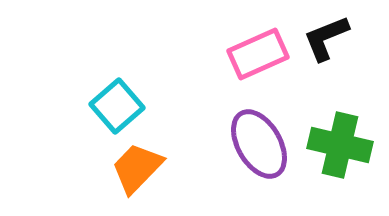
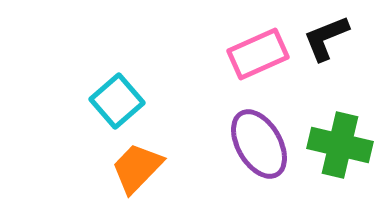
cyan square: moved 5 px up
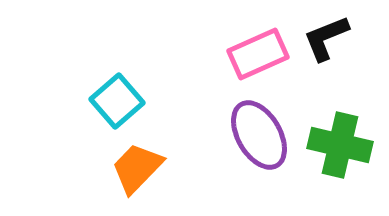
purple ellipse: moved 9 px up
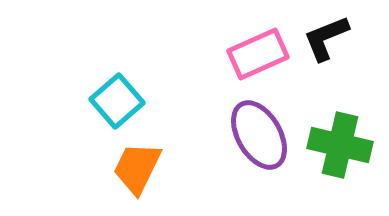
orange trapezoid: rotated 18 degrees counterclockwise
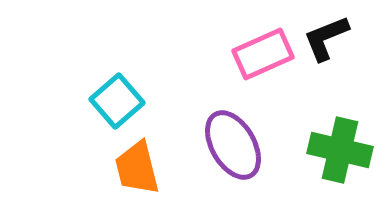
pink rectangle: moved 5 px right
purple ellipse: moved 26 px left, 10 px down
green cross: moved 5 px down
orange trapezoid: rotated 40 degrees counterclockwise
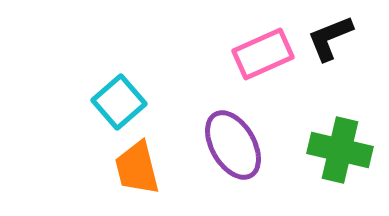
black L-shape: moved 4 px right
cyan square: moved 2 px right, 1 px down
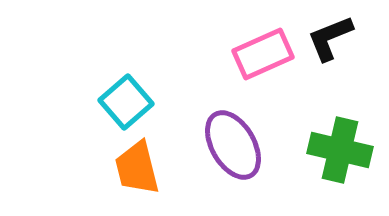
cyan square: moved 7 px right
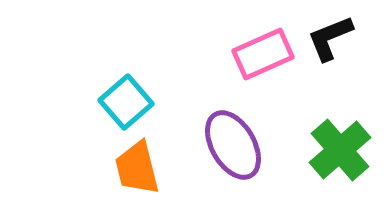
green cross: rotated 36 degrees clockwise
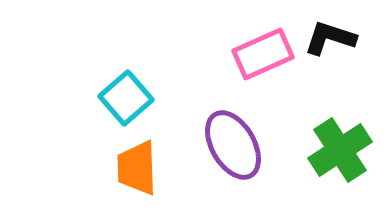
black L-shape: rotated 40 degrees clockwise
cyan square: moved 4 px up
green cross: rotated 8 degrees clockwise
orange trapezoid: rotated 12 degrees clockwise
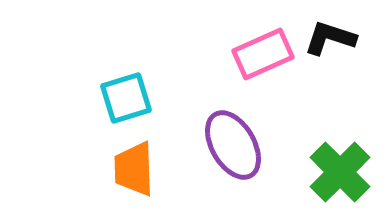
cyan square: rotated 24 degrees clockwise
green cross: moved 22 px down; rotated 12 degrees counterclockwise
orange trapezoid: moved 3 px left, 1 px down
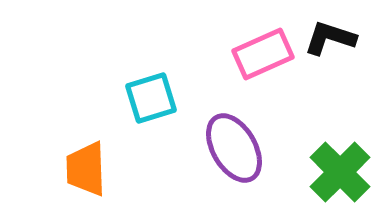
cyan square: moved 25 px right
purple ellipse: moved 1 px right, 3 px down
orange trapezoid: moved 48 px left
